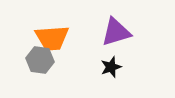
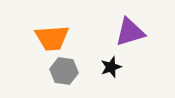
purple triangle: moved 14 px right
gray hexagon: moved 24 px right, 11 px down
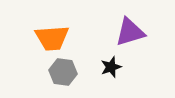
gray hexagon: moved 1 px left, 1 px down
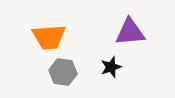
purple triangle: rotated 12 degrees clockwise
orange trapezoid: moved 3 px left, 1 px up
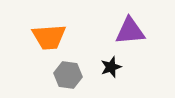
purple triangle: moved 1 px up
gray hexagon: moved 5 px right, 3 px down
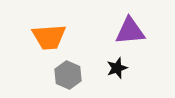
black star: moved 6 px right, 1 px down
gray hexagon: rotated 16 degrees clockwise
